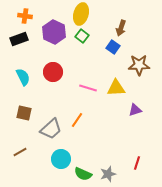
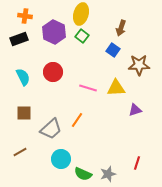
blue square: moved 3 px down
brown square: rotated 14 degrees counterclockwise
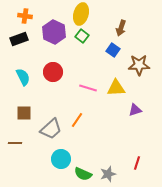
brown line: moved 5 px left, 9 px up; rotated 32 degrees clockwise
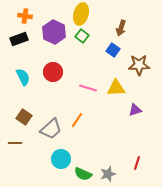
brown square: moved 4 px down; rotated 35 degrees clockwise
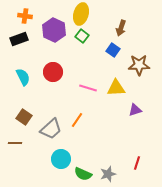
purple hexagon: moved 2 px up
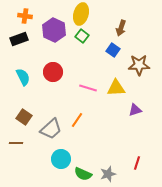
brown line: moved 1 px right
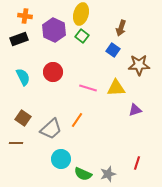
brown square: moved 1 px left, 1 px down
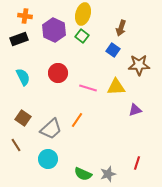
yellow ellipse: moved 2 px right
red circle: moved 5 px right, 1 px down
yellow triangle: moved 1 px up
brown line: moved 2 px down; rotated 56 degrees clockwise
cyan circle: moved 13 px left
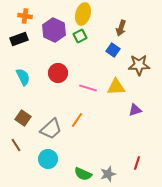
green square: moved 2 px left; rotated 24 degrees clockwise
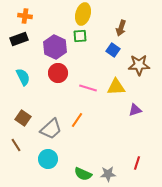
purple hexagon: moved 1 px right, 17 px down
green square: rotated 24 degrees clockwise
gray star: rotated 14 degrees clockwise
